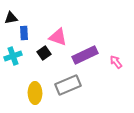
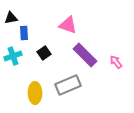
pink triangle: moved 10 px right, 12 px up
purple rectangle: rotated 70 degrees clockwise
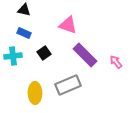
black triangle: moved 13 px right, 8 px up; rotated 24 degrees clockwise
blue rectangle: rotated 64 degrees counterclockwise
cyan cross: rotated 12 degrees clockwise
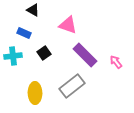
black triangle: moved 9 px right; rotated 16 degrees clockwise
gray rectangle: moved 4 px right, 1 px down; rotated 15 degrees counterclockwise
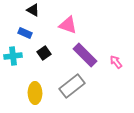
blue rectangle: moved 1 px right
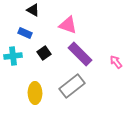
purple rectangle: moved 5 px left, 1 px up
